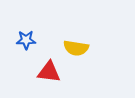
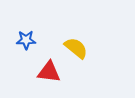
yellow semicircle: rotated 150 degrees counterclockwise
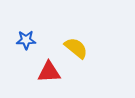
red triangle: rotated 10 degrees counterclockwise
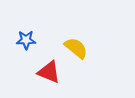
red triangle: rotated 25 degrees clockwise
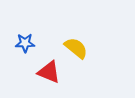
blue star: moved 1 px left, 3 px down
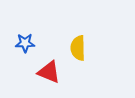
yellow semicircle: moved 2 px right; rotated 130 degrees counterclockwise
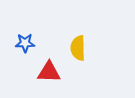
red triangle: rotated 20 degrees counterclockwise
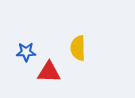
blue star: moved 1 px right, 9 px down
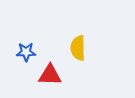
red triangle: moved 1 px right, 3 px down
